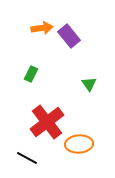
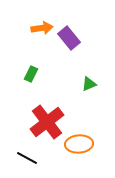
purple rectangle: moved 2 px down
green triangle: rotated 42 degrees clockwise
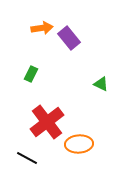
green triangle: moved 12 px right; rotated 49 degrees clockwise
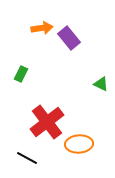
green rectangle: moved 10 px left
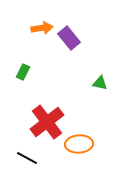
green rectangle: moved 2 px right, 2 px up
green triangle: moved 1 px left, 1 px up; rotated 14 degrees counterclockwise
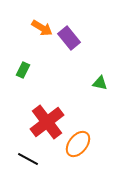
orange arrow: rotated 40 degrees clockwise
green rectangle: moved 2 px up
orange ellipse: moved 1 px left; rotated 48 degrees counterclockwise
black line: moved 1 px right, 1 px down
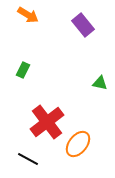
orange arrow: moved 14 px left, 13 px up
purple rectangle: moved 14 px right, 13 px up
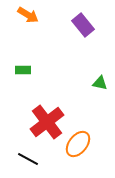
green rectangle: rotated 63 degrees clockwise
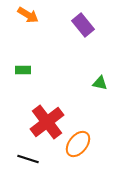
black line: rotated 10 degrees counterclockwise
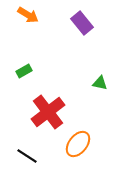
purple rectangle: moved 1 px left, 2 px up
green rectangle: moved 1 px right, 1 px down; rotated 28 degrees counterclockwise
red cross: moved 1 px right, 10 px up
black line: moved 1 px left, 3 px up; rotated 15 degrees clockwise
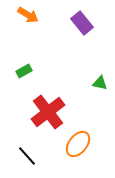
black line: rotated 15 degrees clockwise
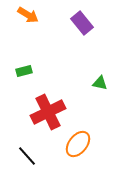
green rectangle: rotated 14 degrees clockwise
red cross: rotated 12 degrees clockwise
